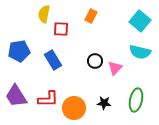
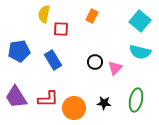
orange rectangle: moved 1 px right
black circle: moved 1 px down
purple trapezoid: moved 1 px down
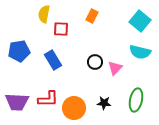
purple trapezoid: moved 1 px right, 5 px down; rotated 55 degrees counterclockwise
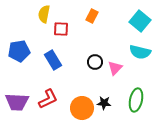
red L-shape: rotated 25 degrees counterclockwise
orange circle: moved 8 px right
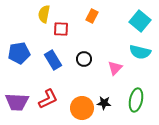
blue pentagon: moved 2 px down
black circle: moved 11 px left, 3 px up
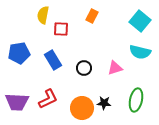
yellow semicircle: moved 1 px left, 1 px down
black circle: moved 9 px down
pink triangle: rotated 28 degrees clockwise
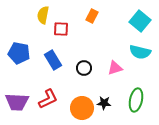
blue pentagon: rotated 20 degrees clockwise
